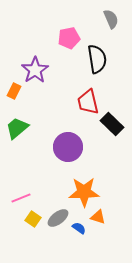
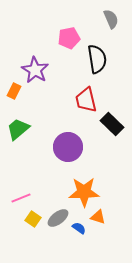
purple star: rotated 8 degrees counterclockwise
red trapezoid: moved 2 px left, 2 px up
green trapezoid: moved 1 px right, 1 px down
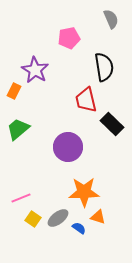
black semicircle: moved 7 px right, 8 px down
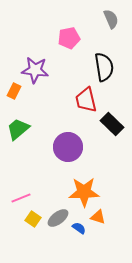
purple star: rotated 24 degrees counterclockwise
